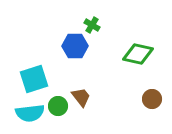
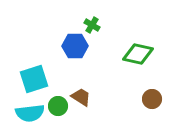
brown trapezoid: rotated 20 degrees counterclockwise
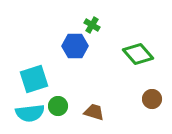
green diamond: rotated 36 degrees clockwise
brown trapezoid: moved 13 px right, 15 px down; rotated 15 degrees counterclockwise
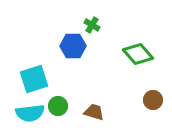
blue hexagon: moved 2 px left
brown circle: moved 1 px right, 1 px down
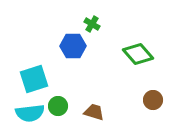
green cross: moved 1 px up
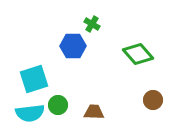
green circle: moved 1 px up
brown trapezoid: rotated 15 degrees counterclockwise
